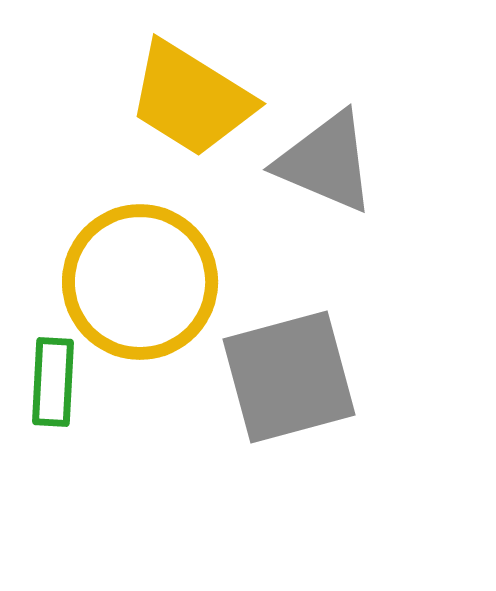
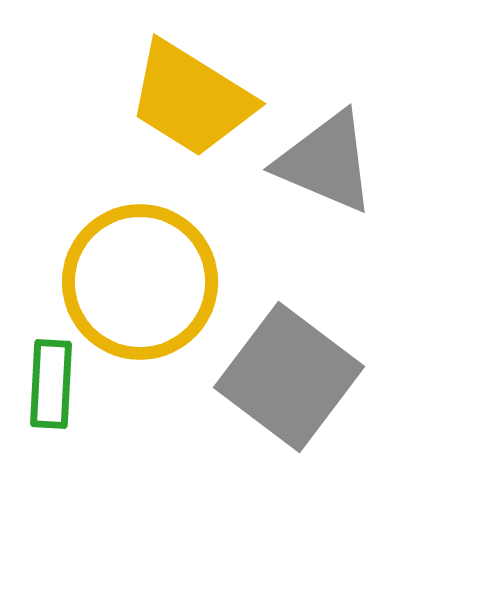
gray square: rotated 38 degrees counterclockwise
green rectangle: moved 2 px left, 2 px down
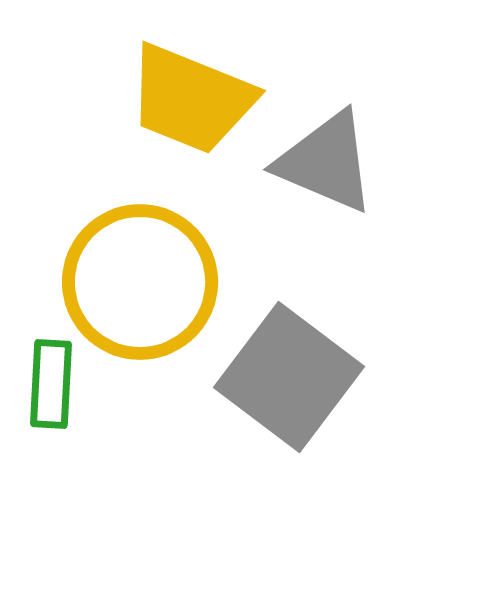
yellow trapezoid: rotated 10 degrees counterclockwise
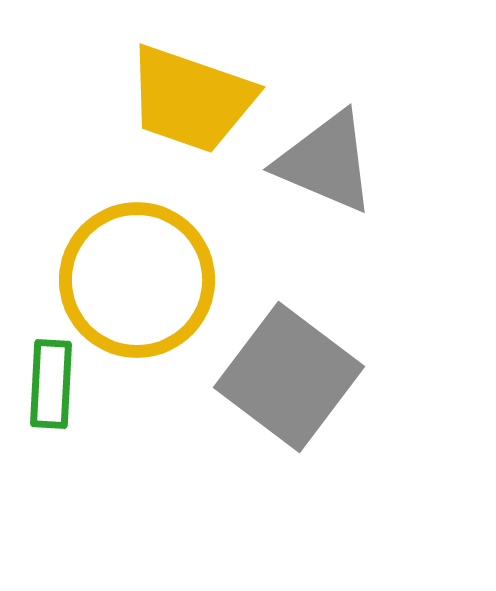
yellow trapezoid: rotated 3 degrees counterclockwise
yellow circle: moved 3 px left, 2 px up
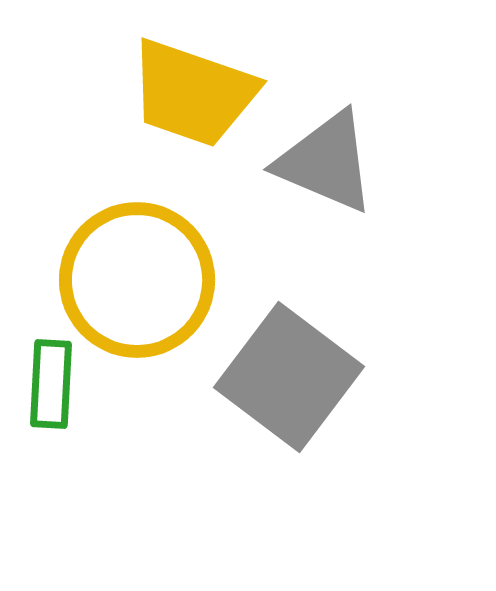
yellow trapezoid: moved 2 px right, 6 px up
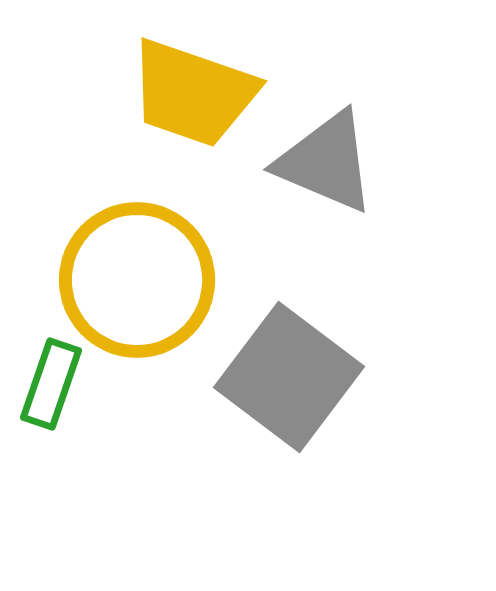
green rectangle: rotated 16 degrees clockwise
